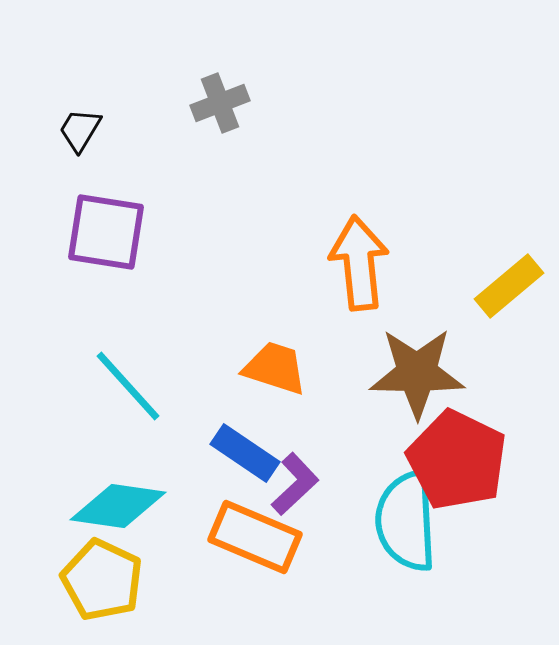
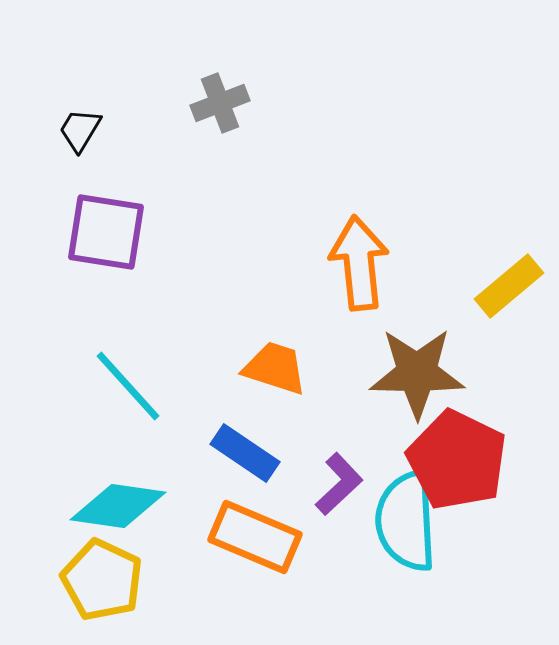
purple L-shape: moved 44 px right
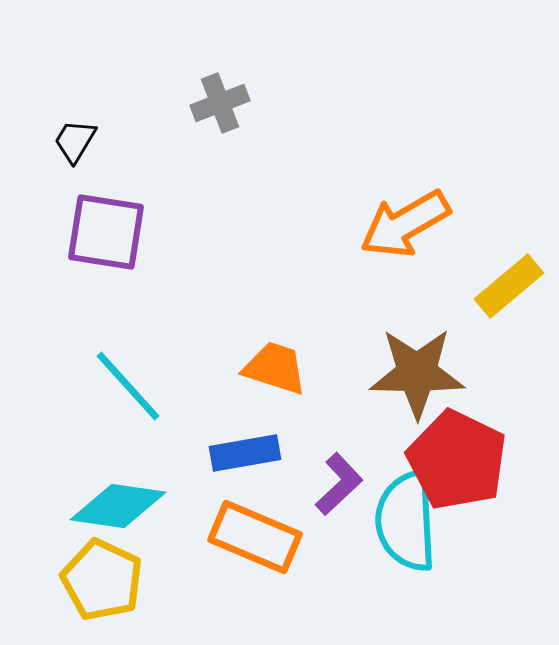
black trapezoid: moved 5 px left, 11 px down
orange arrow: moved 46 px right, 39 px up; rotated 114 degrees counterclockwise
blue rectangle: rotated 44 degrees counterclockwise
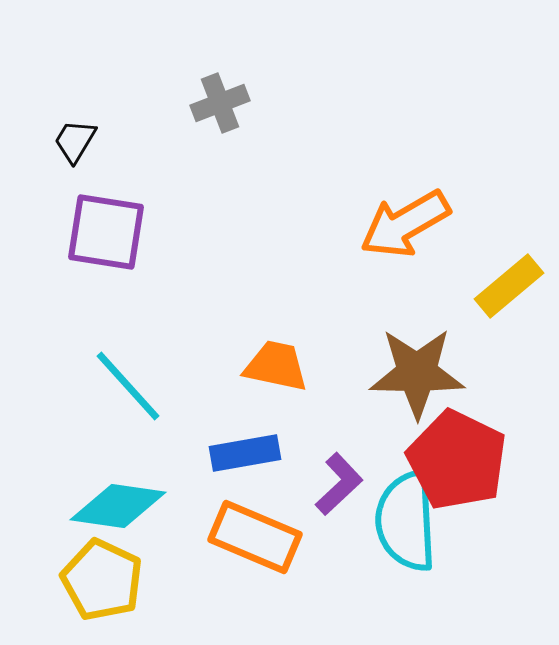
orange trapezoid: moved 1 px right, 2 px up; rotated 6 degrees counterclockwise
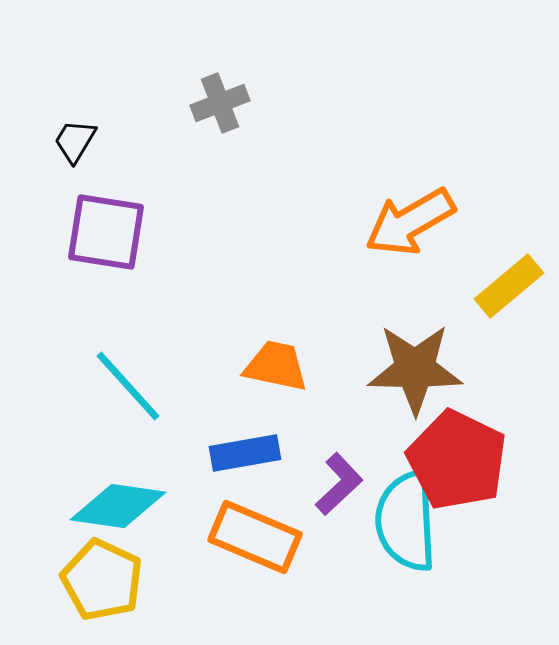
orange arrow: moved 5 px right, 2 px up
brown star: moved 2 px left, 4 px up
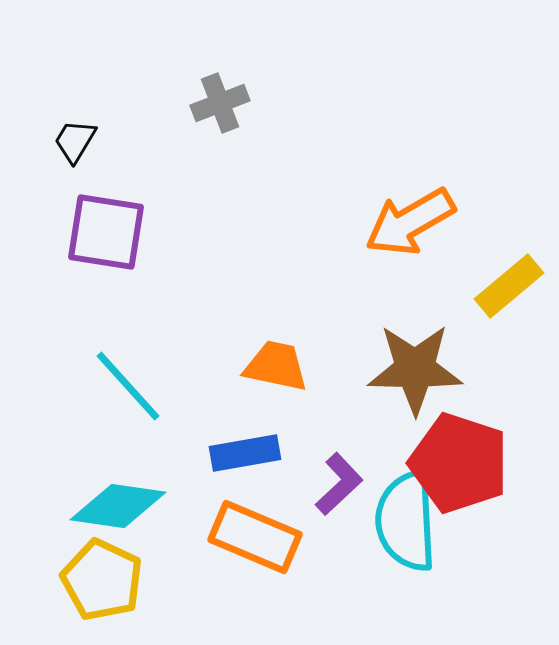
red pentagon: moved 2 px right, 3 px down; rotated 8 degrees counterclockwise
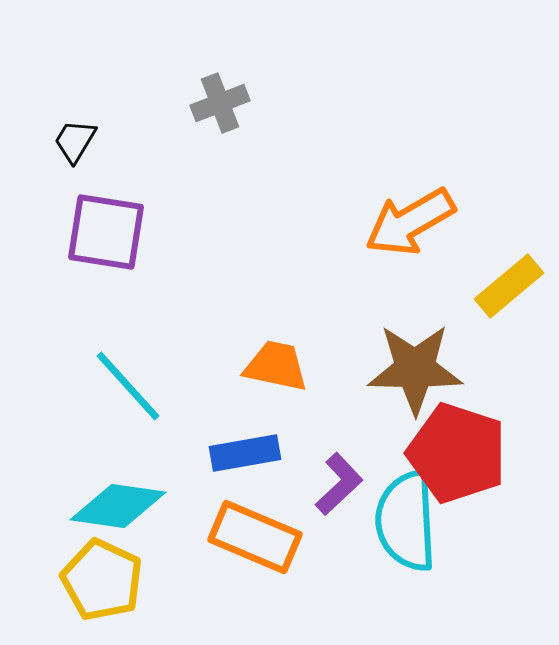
red pentagon: moved 2 px left, 10 px up
